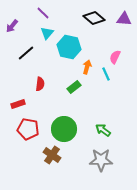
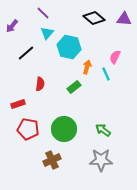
brown cross: moved 5 px down; rotated 30 degrees clockwise
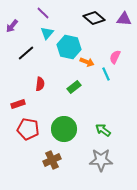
orange arrow: moved 5 px up; rotated 96 degrees clockwise
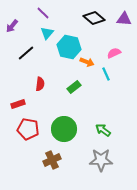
pink semicircle: moved 1 px left, 4 px up; rotated 40 degrees clockwise
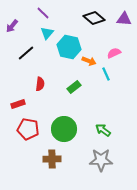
orange arrow: moved 2 px right, 1 px up
brown cross: moved 1 px up; rotated 24 degrees clockwise
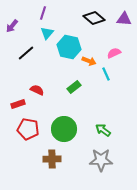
purple line: rotated 64 degrees clockwise
red semicircle: moved 3 px left, 6 px down; rotated 72 degrees counterclockwise
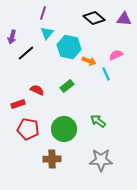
purple arrow: moved 11 px down; rotated 24 degrees counterclockwise
pink semicircle: moved 2 px right, 2 px down
green rectangle: moved 7 px left, 1 px up
green arrow: moved 5 px left, 9 px up
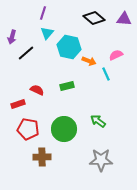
green rectangle: rotated 24 degrees clockwise
brown cross: moved 10 px left, 2 px up
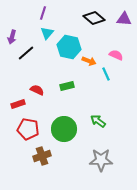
pink semicircle: rotated 48 degrees clockwise
brown cross: moved 1 px up; rotated 18 degrees counterclockwise
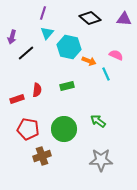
black diamond: moved 4 px left
red semicircle: rotated 72 degrees clockwise
red rectangle: moved 1 px left, 5 px up
